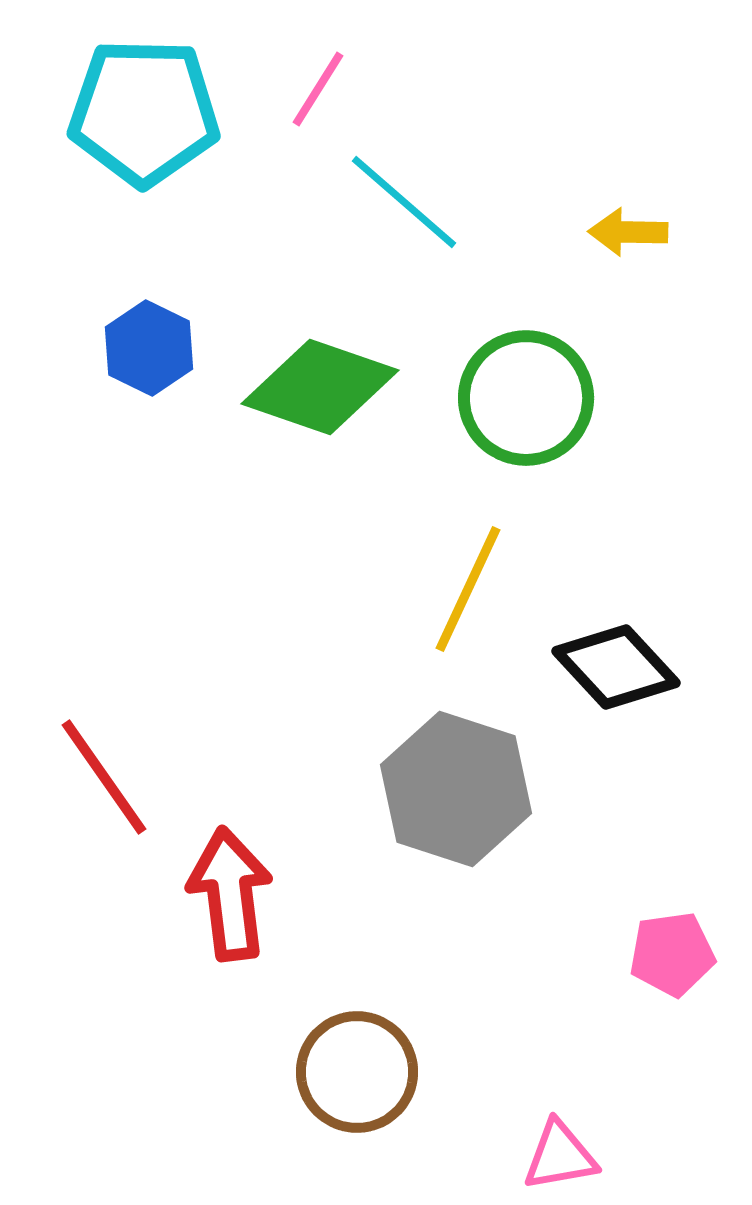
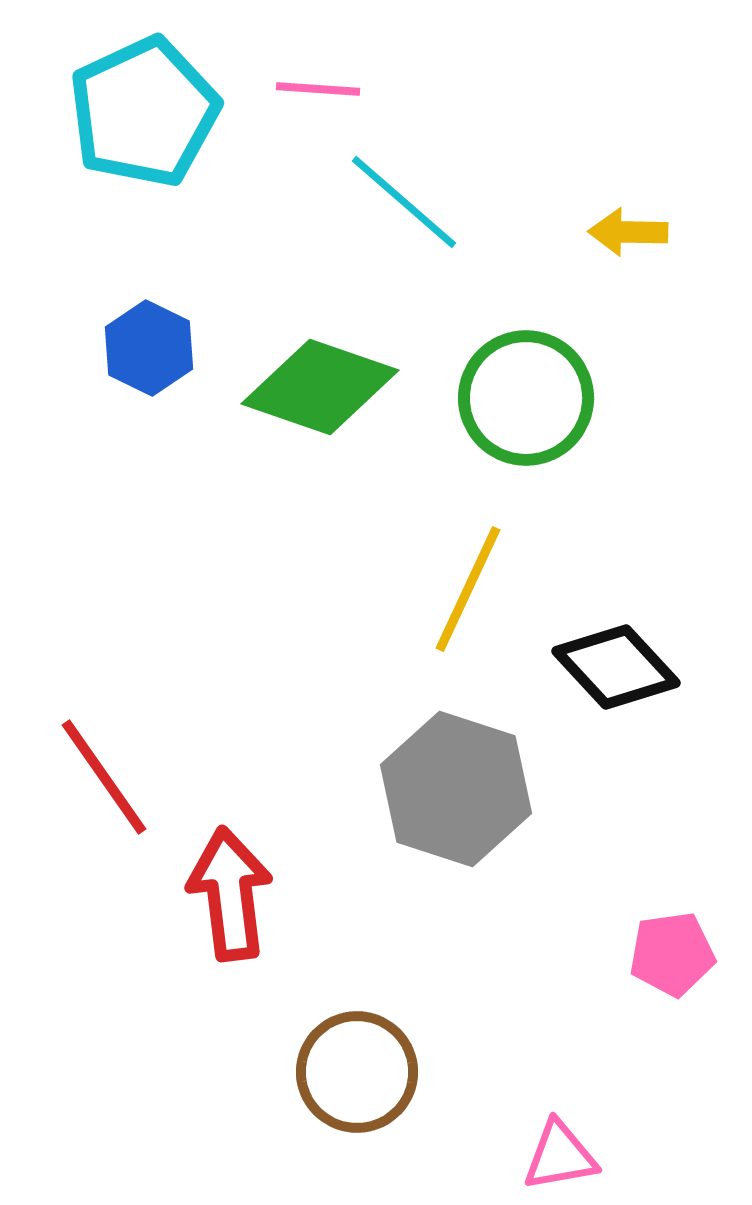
pink line: rotated 62 degrees clockwise
cyan pentagon: rotated 26 degrees counterclockwise
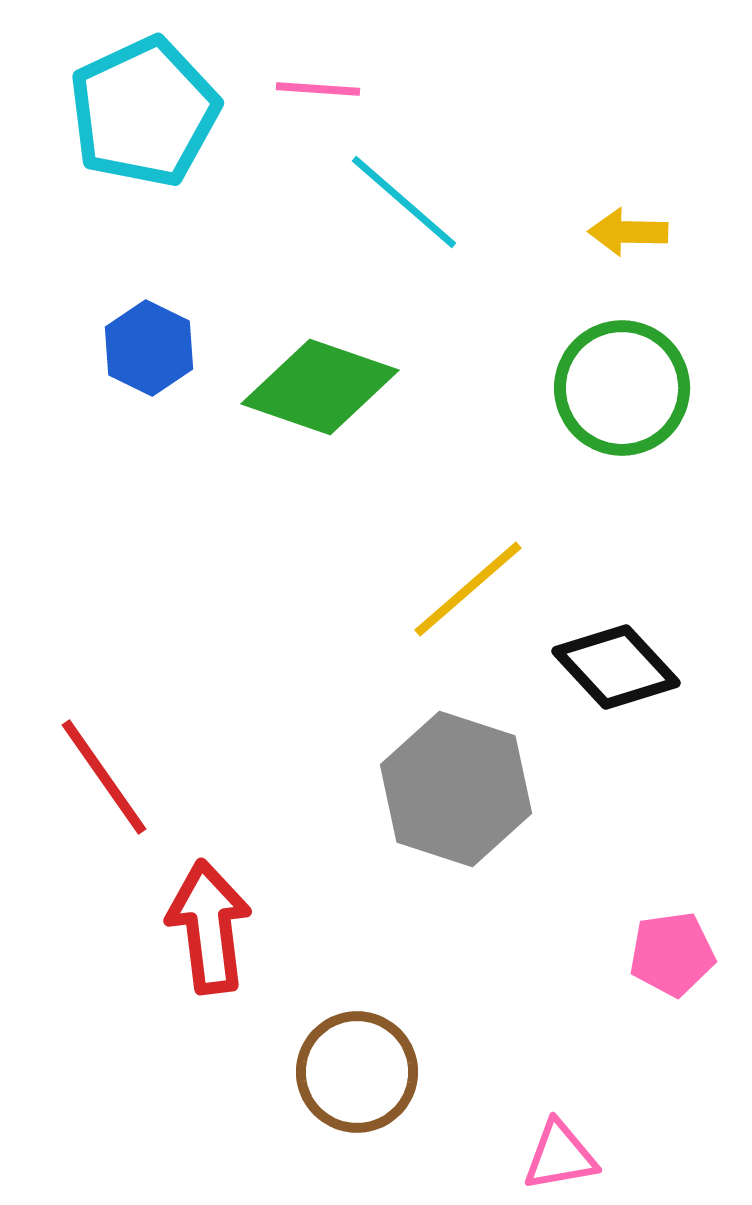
green circle: moved 96 px right, 10 px up
yellow line: rotated 24 degrees clockwise
red arrow: moved 21 px left, 33 px down
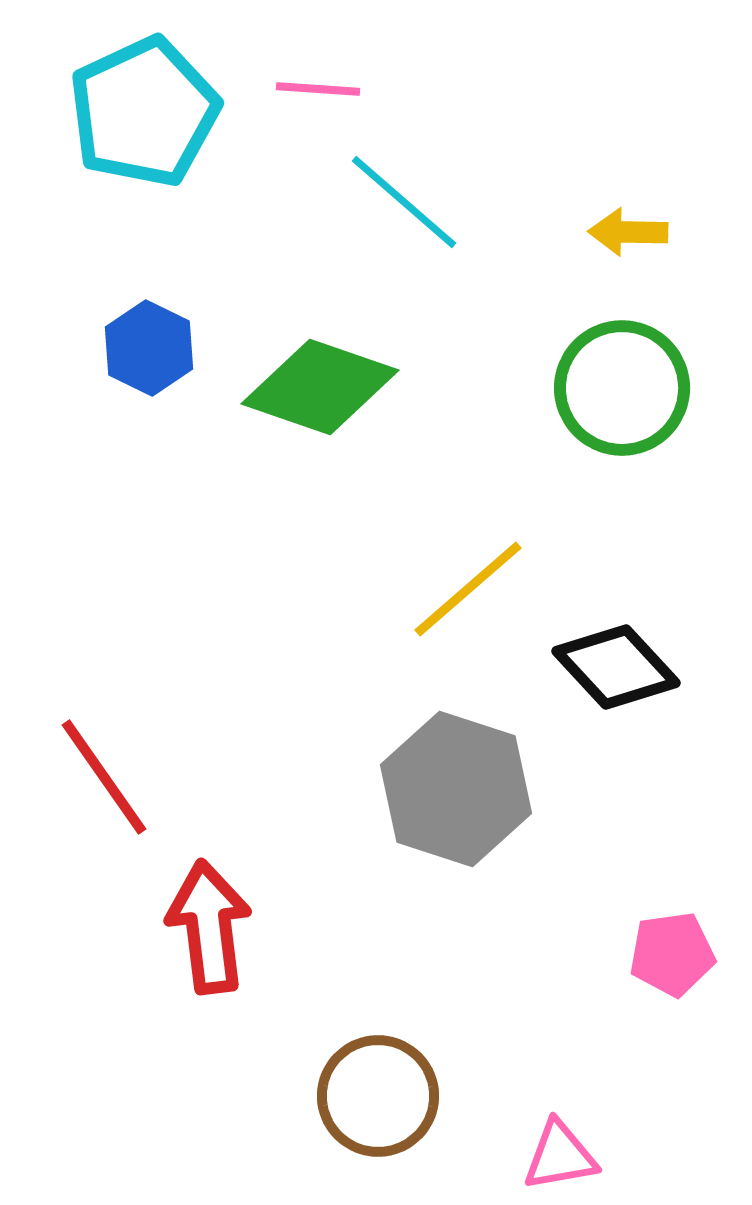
brown circle: moved 21 px right, 24 px down
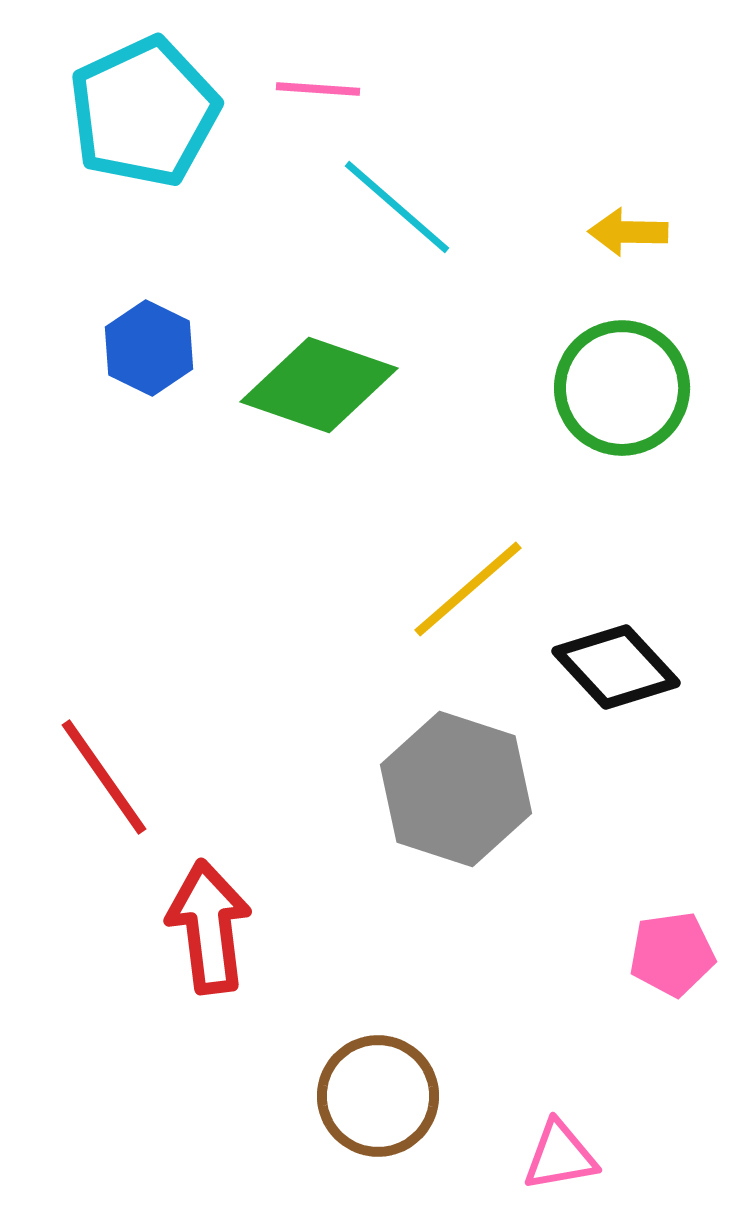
cyan line: moved 7 px left, 5 px down
green diamond: moved 1 px left, 2 px up
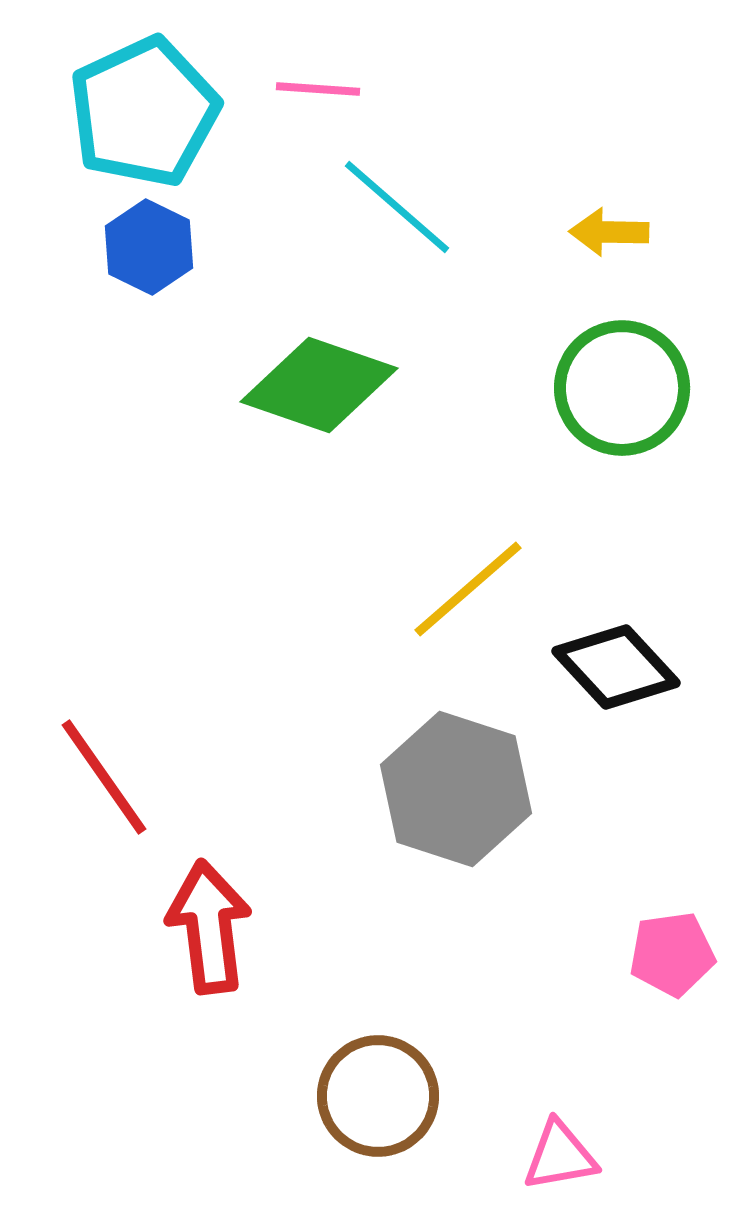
yellow arrow: moved 19 px left
blue hexagon: moved 101 px up
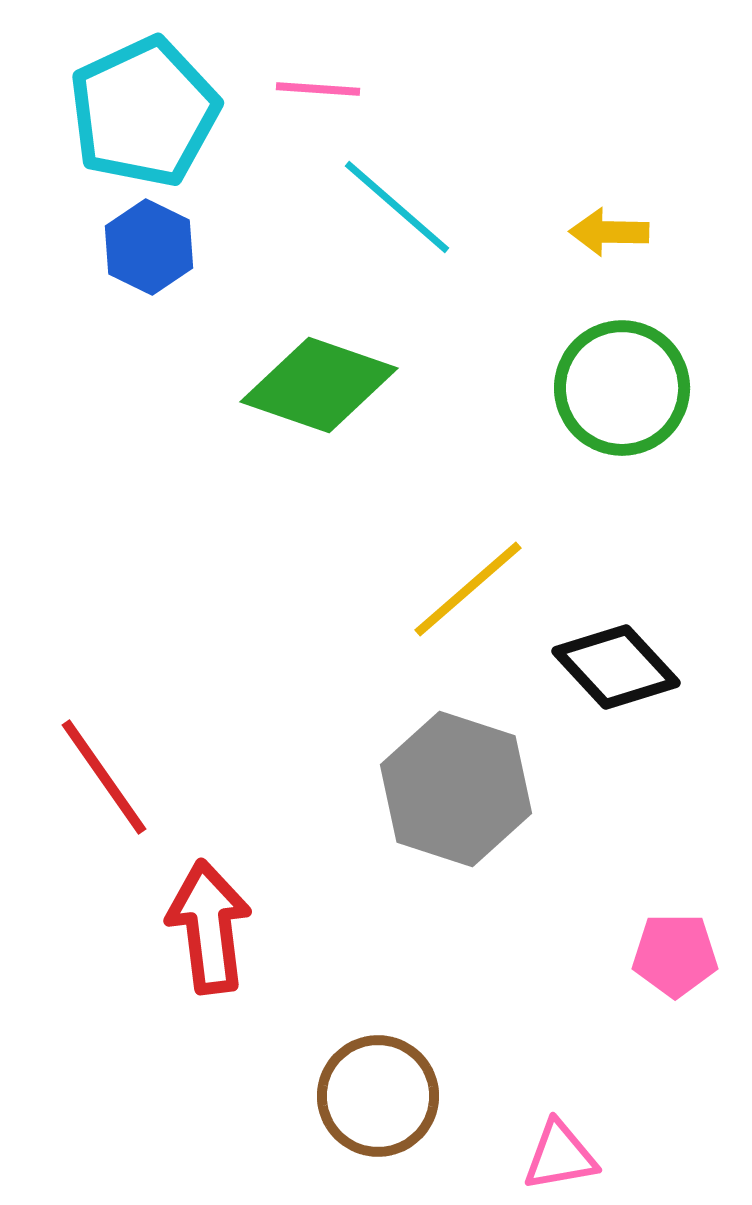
pink pentagon: moved 3 px right, 1 px down; rotated 8 degrees clockwise
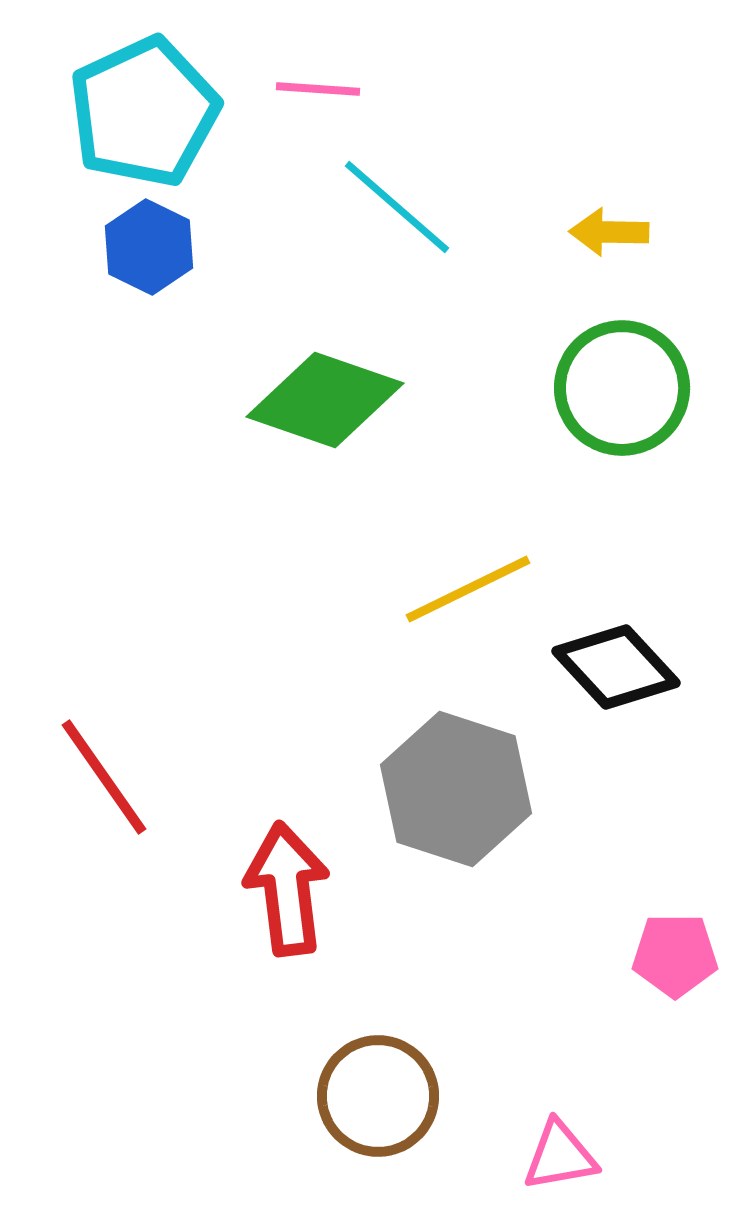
green diamond: moved 6 px right, 15 px down
yellow line: rotated 15 degrees clockwise
red arrow: moved 78 px right, 38 px up
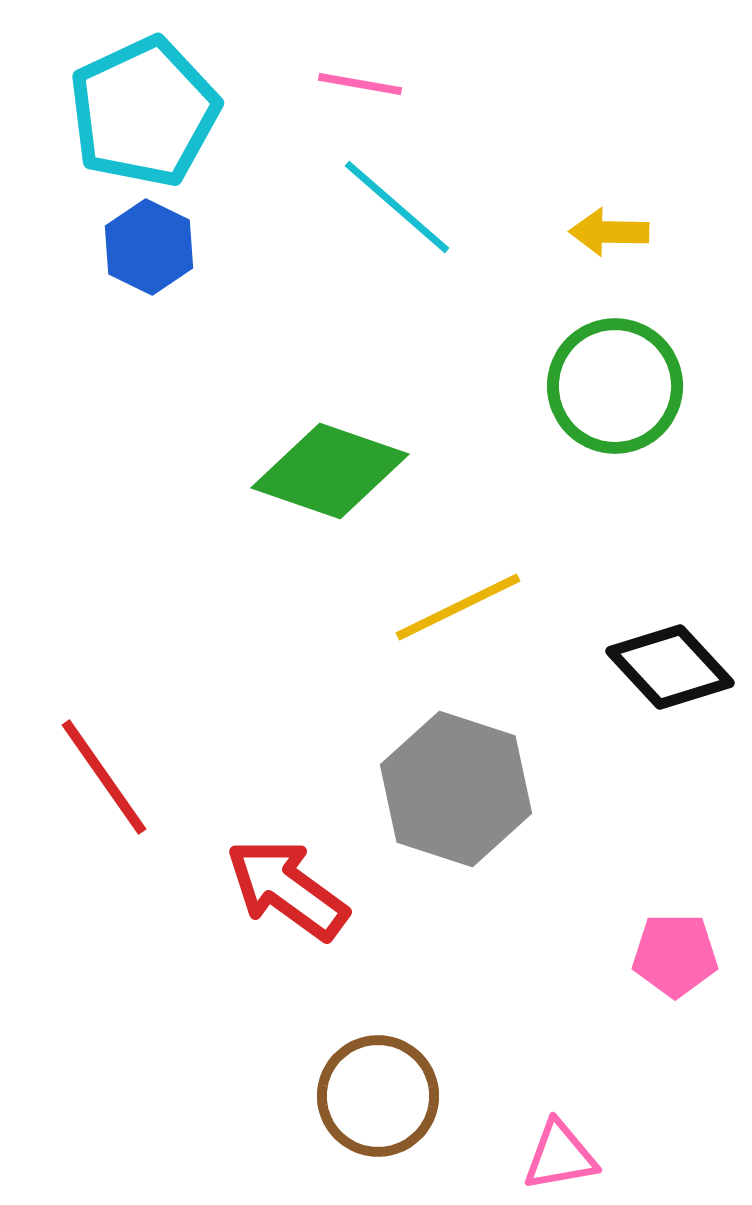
pink line: moved 42 px right, 5 px up; rotated 6 degrees clockwise
green circle: moved 7 px left, 2 px up
green diamond: moved 5 px right, 71 px down
yellow line: moved 10 px left, 18 px down
black diamond: moved 54 px right
red arrow: rotated 47 degrees counterclockwise
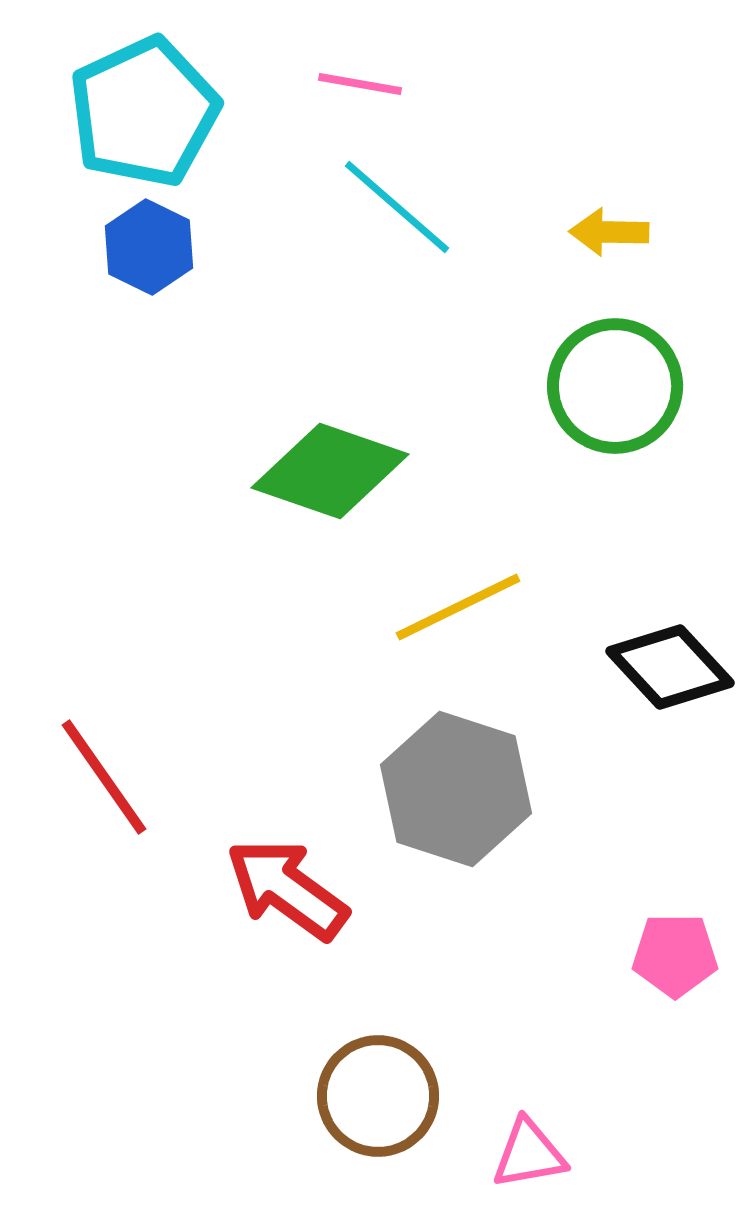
pink triangle: moved 31 px left, 2 px up
